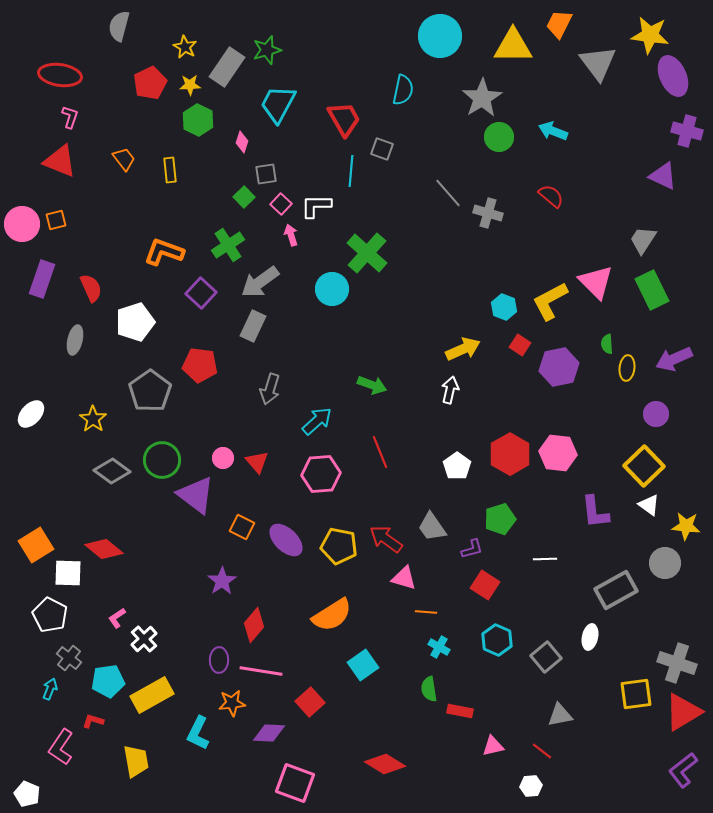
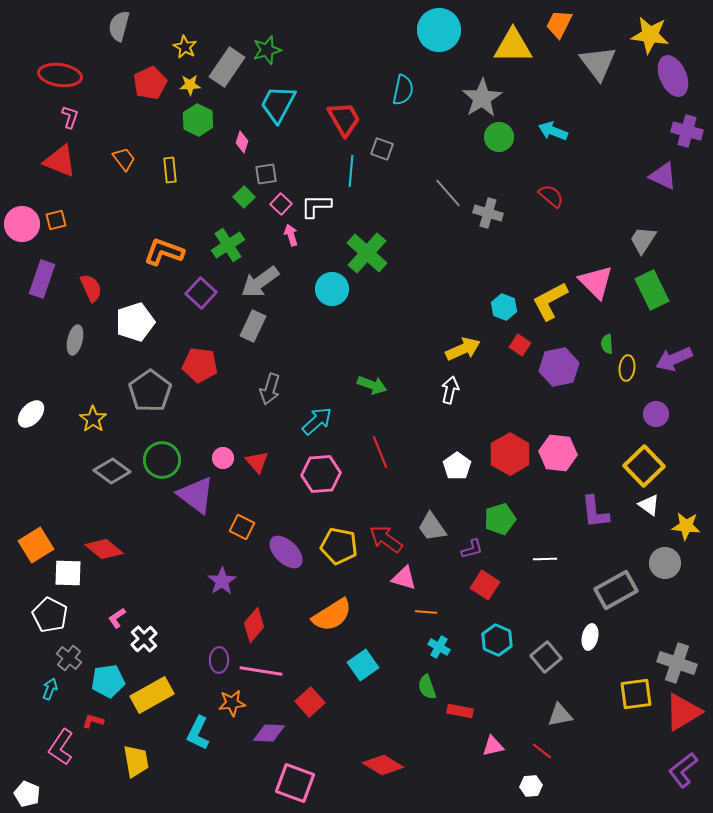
cyan circle at (440, 36): moved 1 px left, 6 px up
purple ellipse at (286, 540): moved 12 px down
green semicircle at (429, 689): moved 2 px left, 2 px up; rotated 10 degrees counterclockwise
red diamond at (385, 764): moved 2 px left, 1 px down
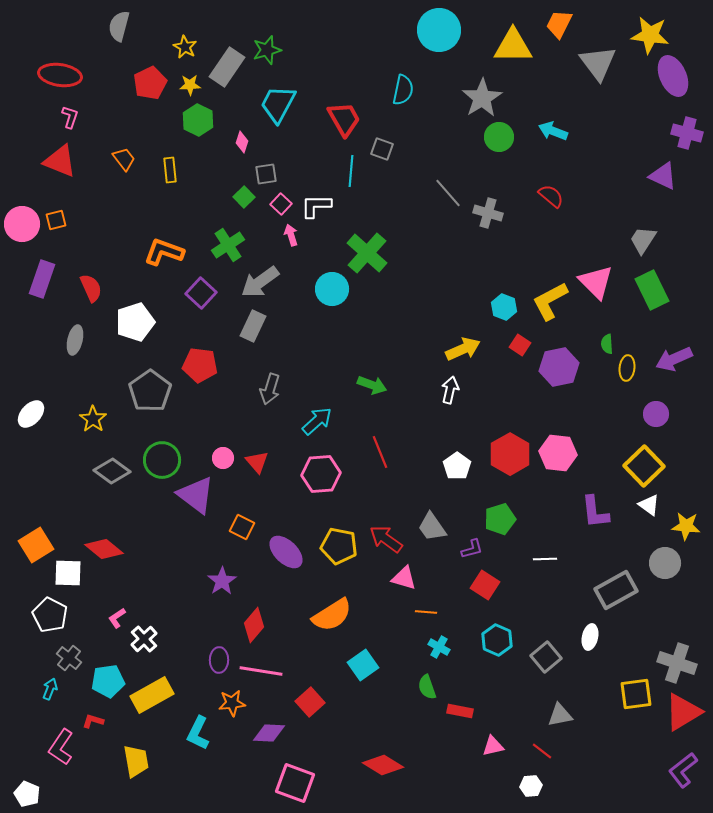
purple cross at (687, 131): moved 2 px down
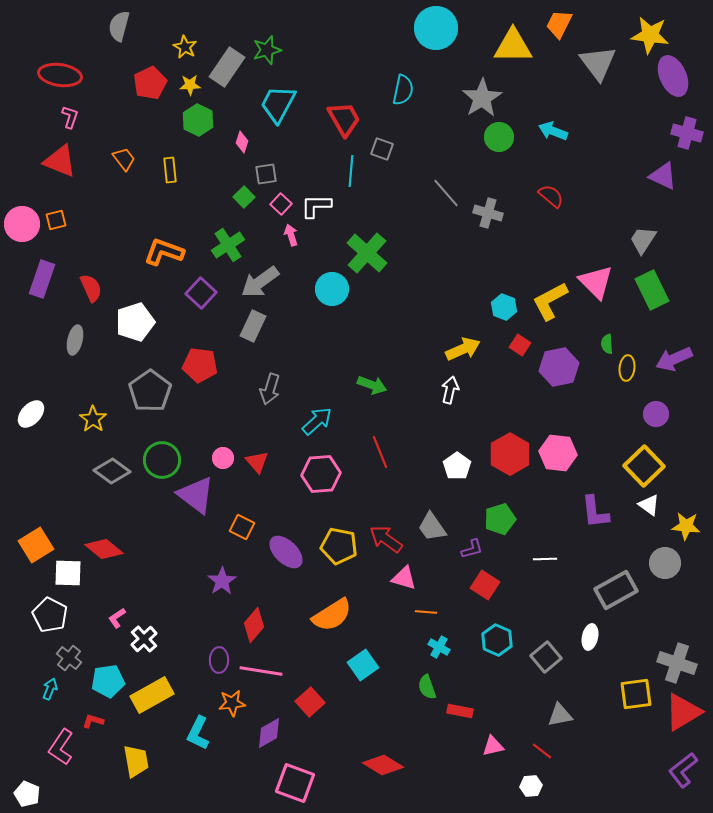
cyan circle at (439, 30): moved 3 px left, 2 px up
gray line at (448, 193): moved 2 px left
purple diamond at (269, 733): rotated 32 degrees counterclockwise
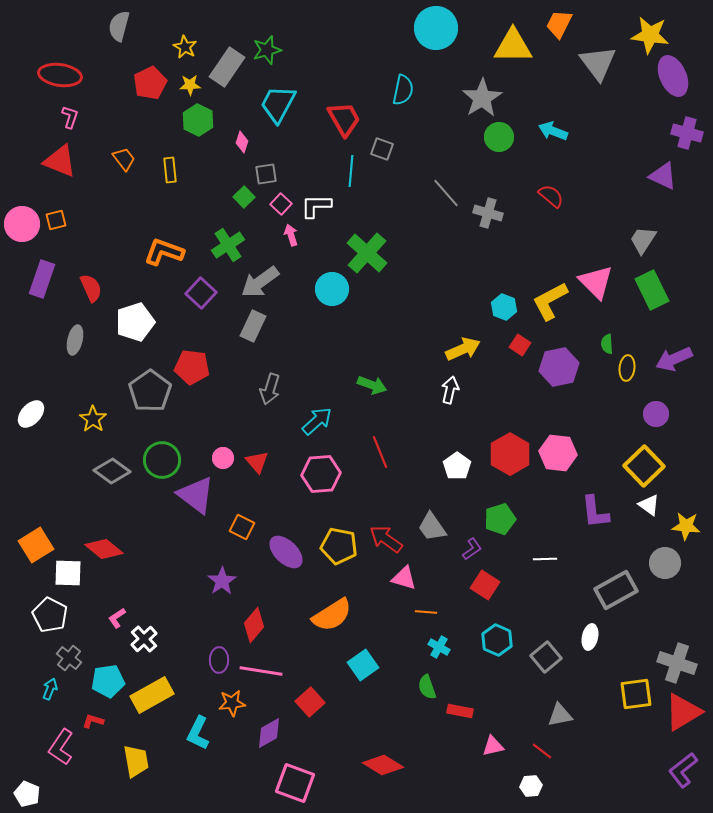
red pentagon at (200, 365): moved 8 px left, 2 px down
purple L-shape at (472, 549): rotated 20 degrees counterclockwise
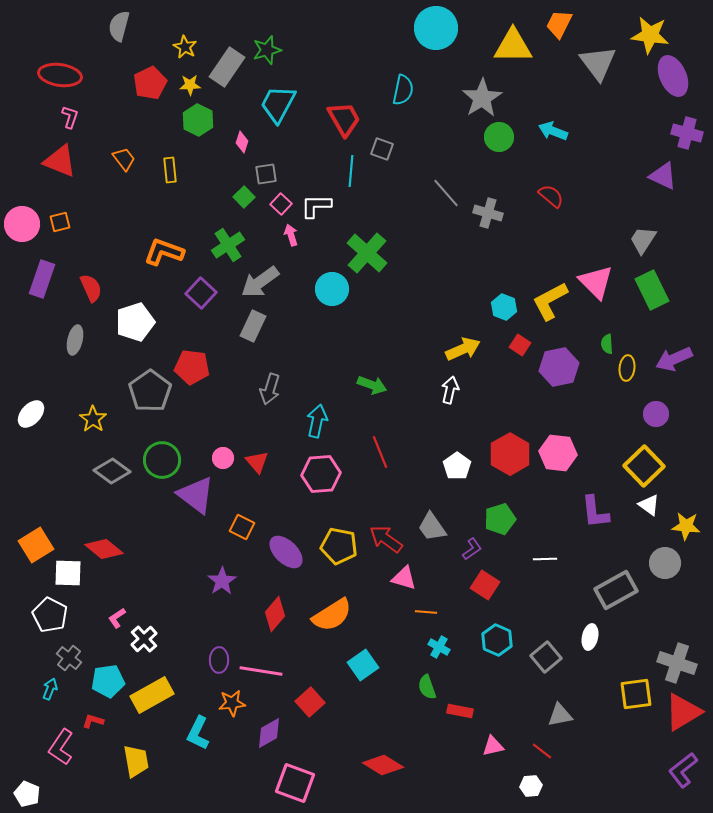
orange square at (56, 220): moved 4 px right, 2 px down
cyan arrow at (317, 421): rotated 36 degrees counterclockwise
red diamond at (254, 625): moved 21 px right, 11 px up
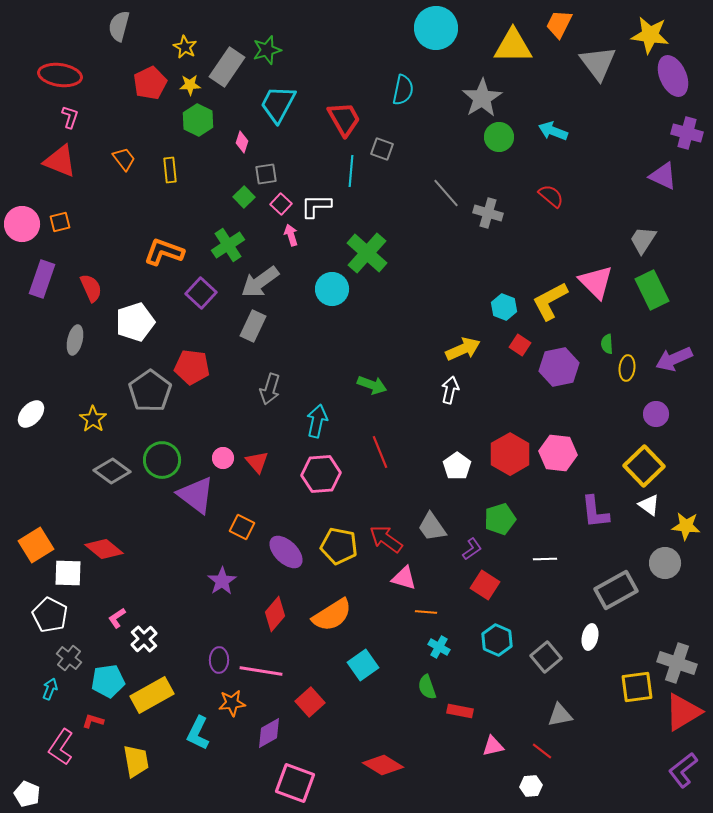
yellow square at (636, 694): moved 1 px right, 7 px up
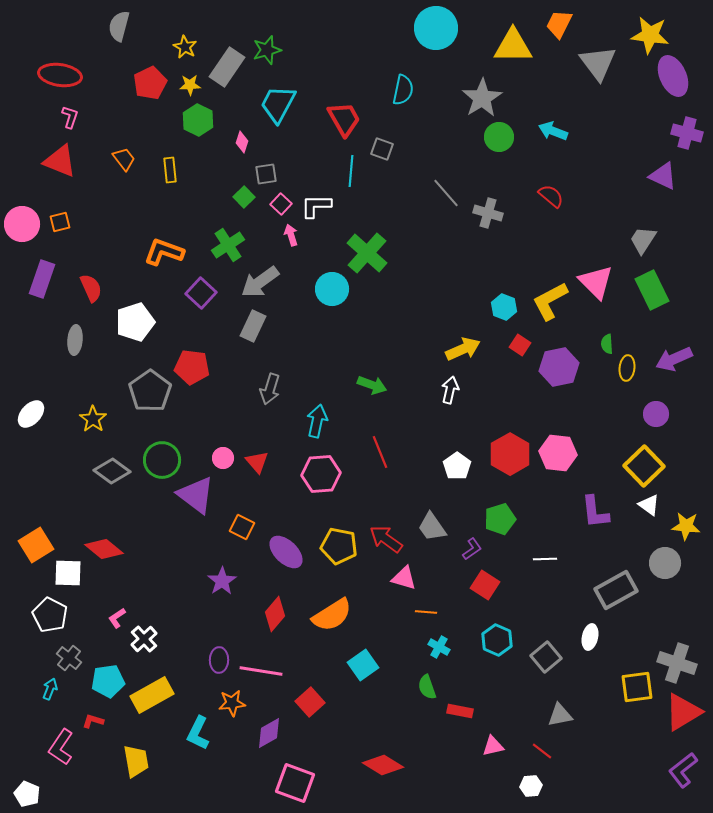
gray ellipse at (75, 340): rotated 8 degrees counterclockwise
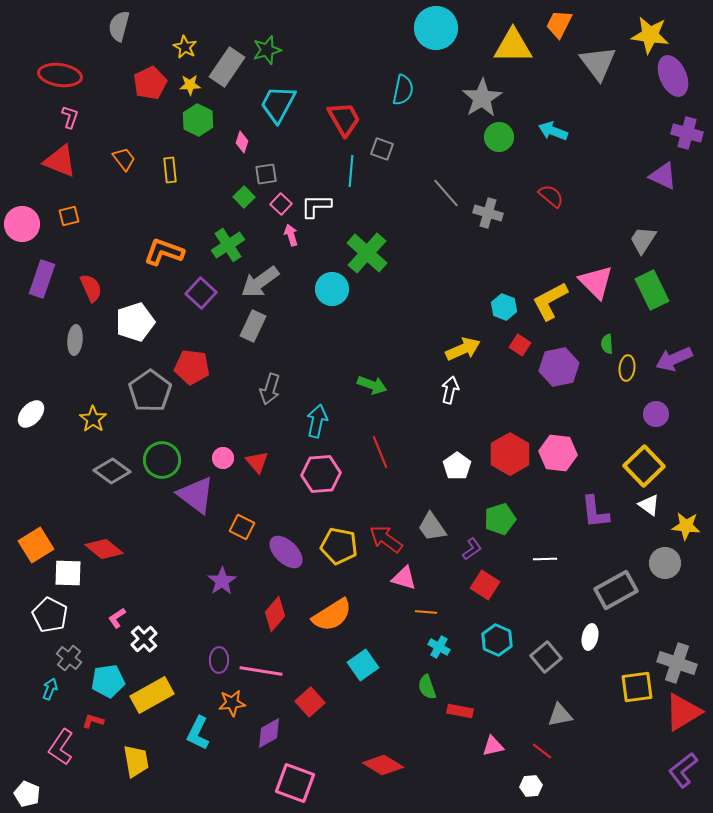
orange square at (60, 222): moved 9 px right, 6 px up
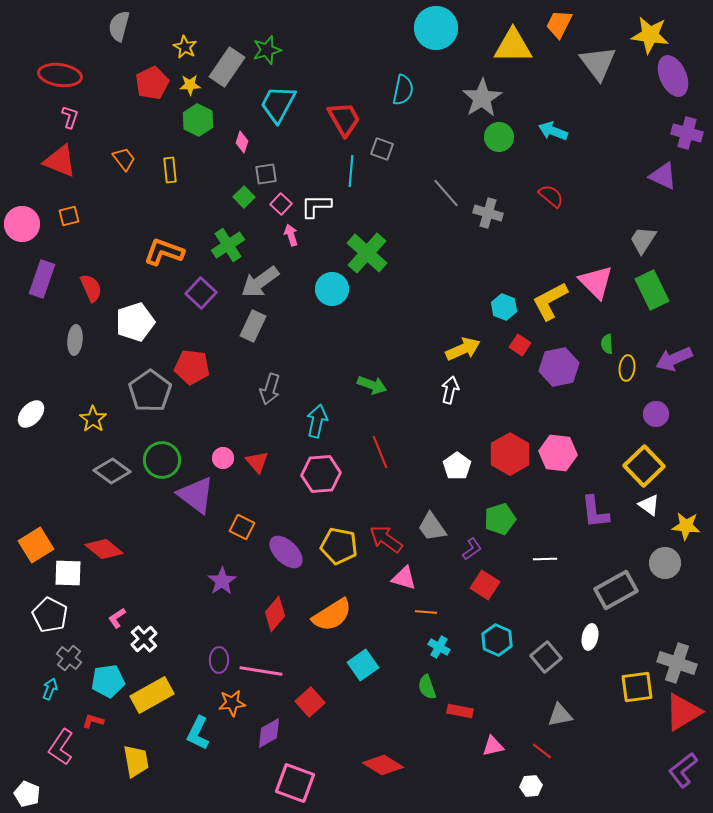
red pentagon at (150, 83): moved 2 px right
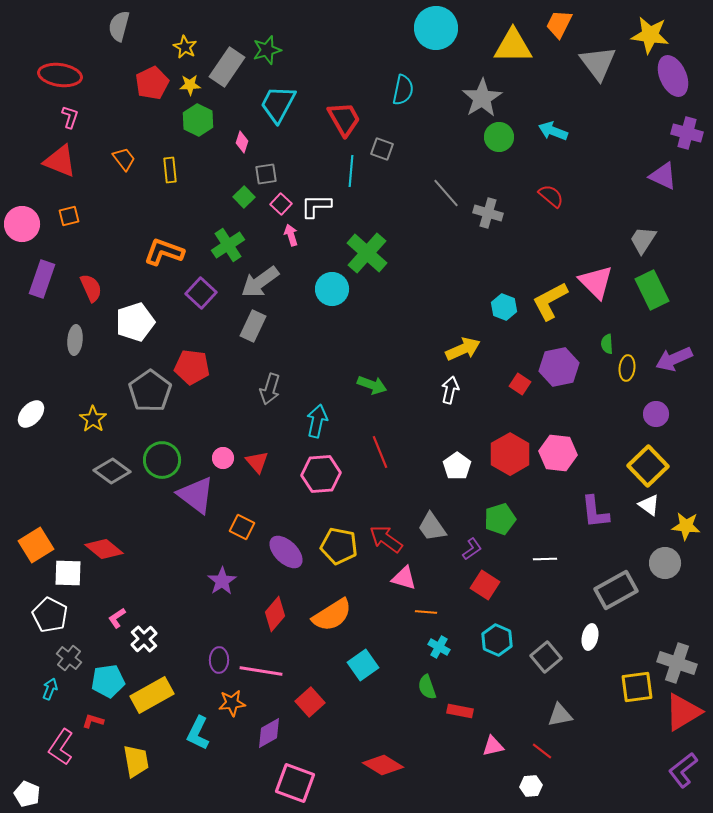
red square at (520, 345): moved 39 px down
yellow square at (644, 466): moved 4 px right
